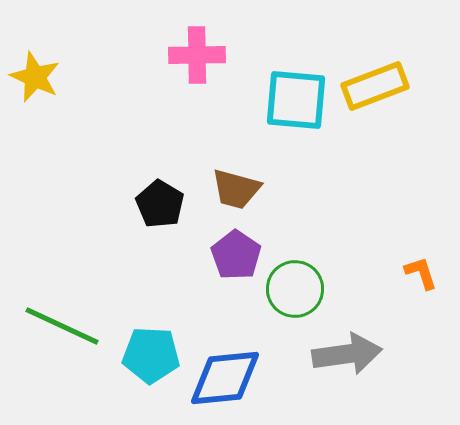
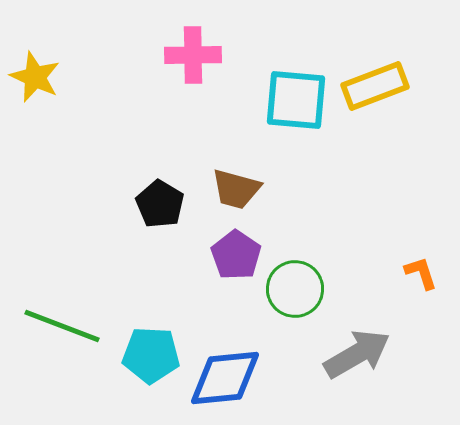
pink cross: moved 4 px left
green line: rotated 4 degrees counterclockwise
gray arrow: moved 10 px right; rotated 22 degrees counterclockwise
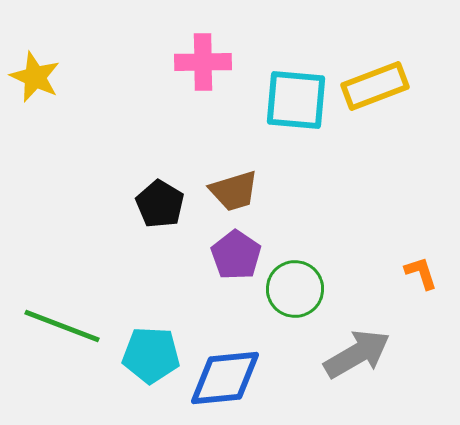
pink cross: moved 10 px right, 7 px down
brown trapezoid: moved 2 px left, 2 px down; rotated 32 degrees counterclockwise
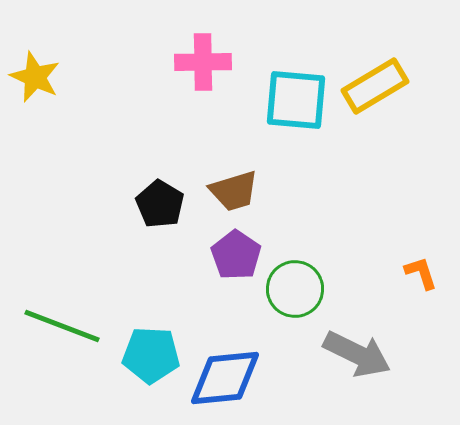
yellow rectangle: rotated 10 degrees counterclockwise
gray arrow: rotated 56 degrees clockwise
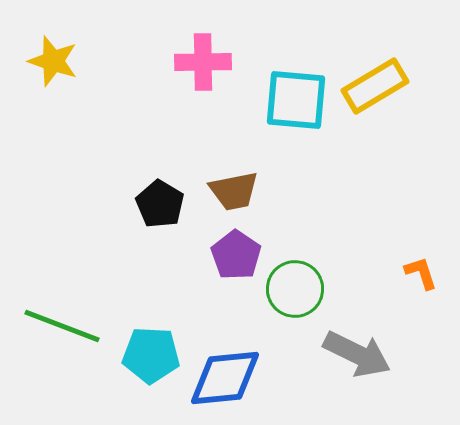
yellow star: moved 18 px right, 16 px up; rotated 6 degrees counterclockwise
brown trapezoid: rotated 6 degrees clockwise
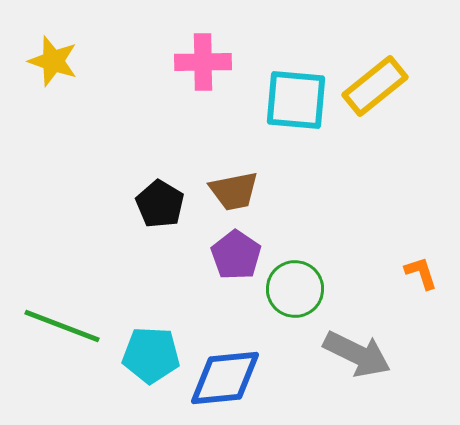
yellow rectangle: rotated 8 degrees counterclockwise
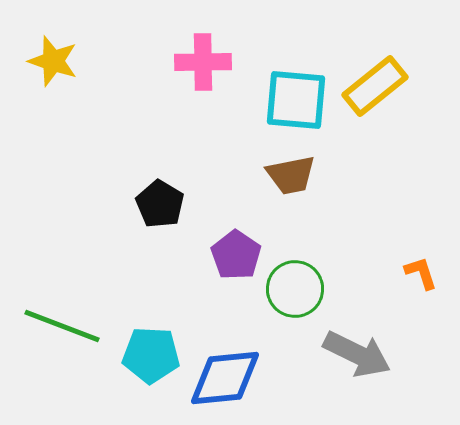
brown trapezoid: moved 57 px right, 16 px up
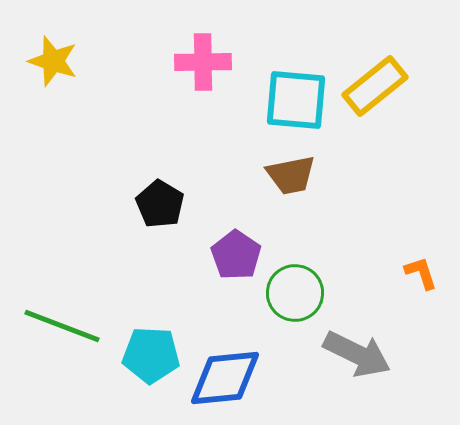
green circle: moved 4 px down
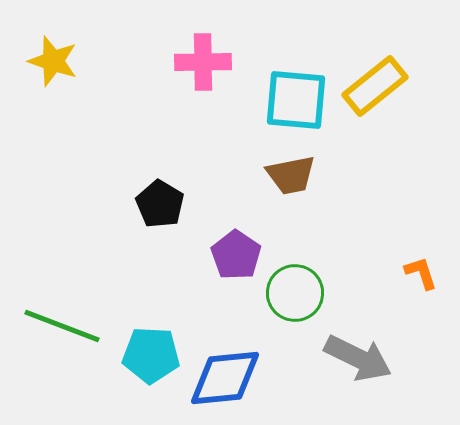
gray arrow: moved 1 px right, 4 px down
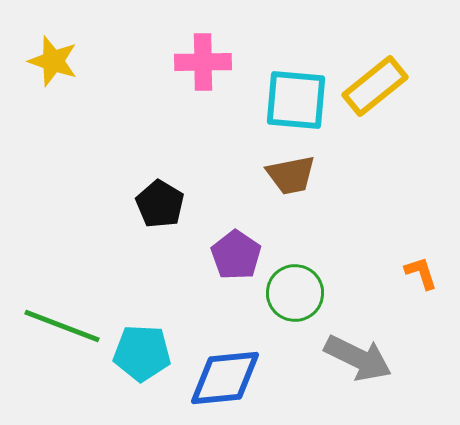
cyan pentagon: moved 9 px left, 2 px up
